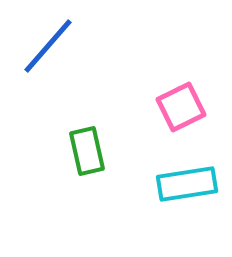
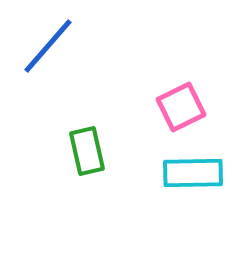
cyan rectangle: moved 6 px right, 11 px up; rotated 8 degrees clockwise
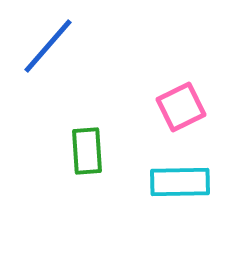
green rectangle: rotated 9 degrees clockwise
cyan rectangle: moved 13 px left, 9 px down
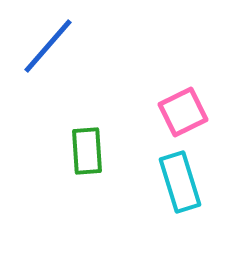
pink square: moved 2 px right, 5 px down
cyan rectangle: rotated 74 degrees clockwise
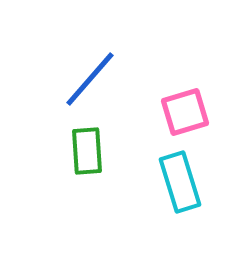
blue line: moved 42 px right, 33 px down
pink square: moved 2 px right; rotated 9 degrees clockwise
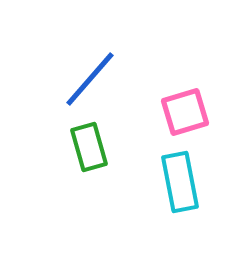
green rectangle: moved 2 px right, 4 px up; rotated 12 degrees counterclockwise
cyan rectangle: rotated 6 degrees clockwise
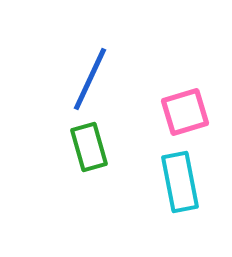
blue line: rotated 16 degrees counterclockwise
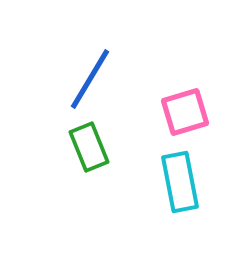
blue line: rotated 6 degrees clockwise
green rectangle: rotated 6 degrees counterclockwise
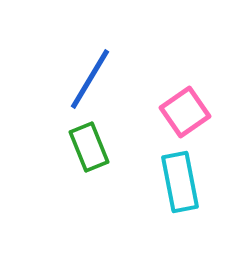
pink square: rotated 18 degrees counterclockwise
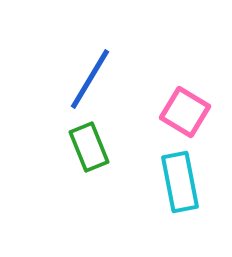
pink square: rotated 24 degrees counterclockwise
